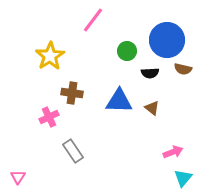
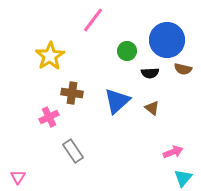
blue triangle: moved 2 px left; rotated 44 degrees counterclockwise
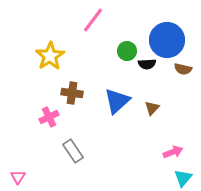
black semicircle: moved 3 px left, 9 px up
brown triangle: rotated 35 degrees clockwise
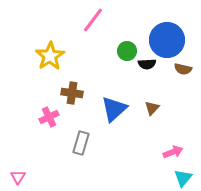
blue triangle: moved 3 px left, 8 px down
gray rectangle: moved 8 px right, 8 px up; rotated 50 degrees clockwise
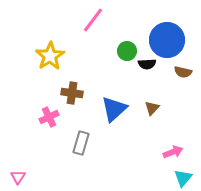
brown semicircle: moved 3 px down
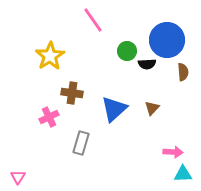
pink line: rotated 72 degrees counterclockwise
brown semicircle: rotated 108 degrees counterclockwise
pink arrow: rotated 24 degrees clockwise
cyan triangle: moved 4 px up; rotated 48 degrees clockwise
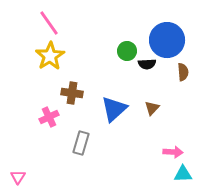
pink line: moved 44 px left, 3 px down
